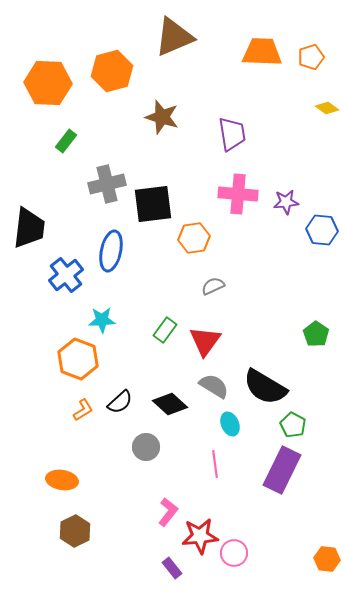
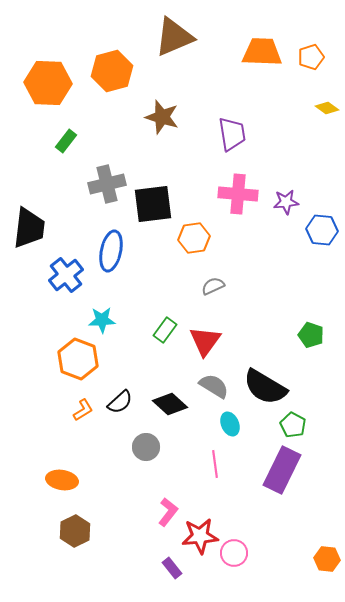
green pentagon at (316, 334): moved 5 px left, 1 px down; rotated 15 degrees counterclockwise
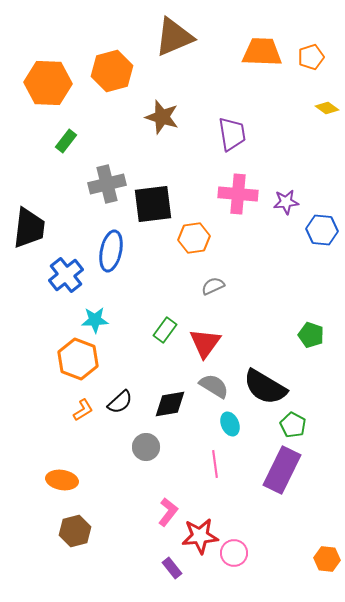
cyan star at (102, 320): moved 7 px left
red triangle at (205, 341): moved 2 px down
black diamond at (170, 404): rotated 52 degrees counterclockwise
brown hexagon at (75, 531): rotated 12 degrees clockwise
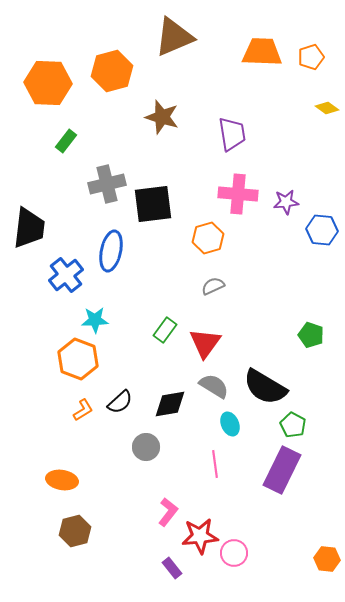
orange hexagon at (194, 238): moved 14 px right; rotated 8 degrees counterclockwise
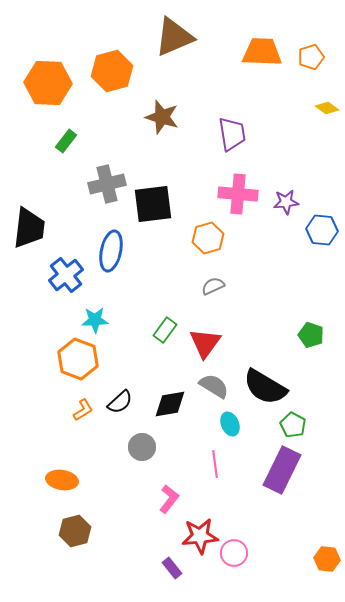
gray circle at (146, 447): moved 4 px left
pink L-shape at (168, 512): moved 1 px right, 13 px up
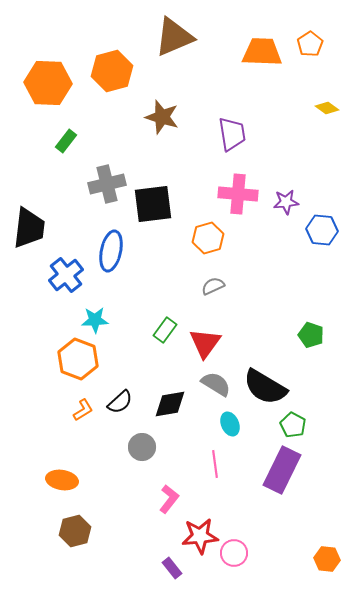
orange pentagon at (311, 57): moved 1 px left, 13 px up; rotated 15 degrees counterclockwise
gray semicircle at (214, 386): moved 2 px right, 2 px up
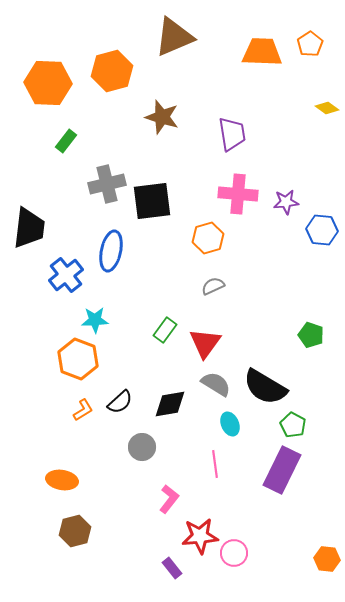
black square at (153, 204): moved 1 px left, 3 px up
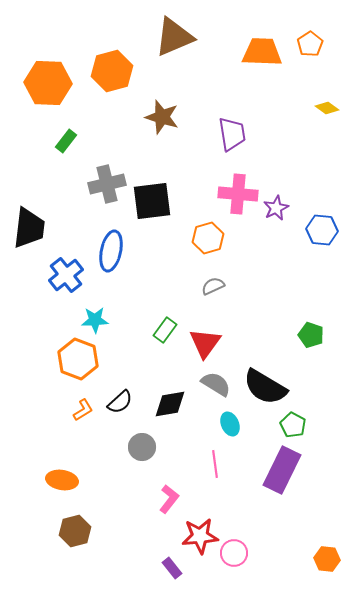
purple star at (286, 202): moved 10 px left, 6 px down; rotated 20 degrees counterclockwise
